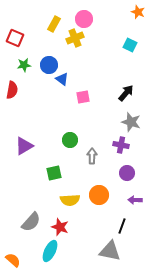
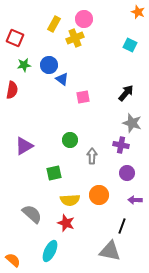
gray star: moved 1 px right, 1 px down
gray semicircle: moved 1 px right, 8 px up; rotated 90 degrees counterclockwise
red star: moved 6 px right, 4 px up
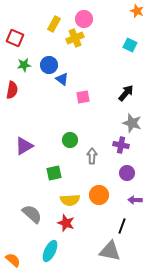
orange star: moved 1 px left, 1 px up
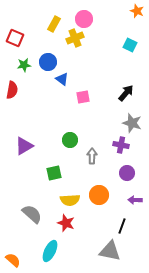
blue circle: moved 1 px left, 3 px up
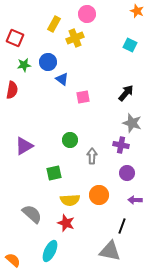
pink circle: moved 3 px right, 5 px up
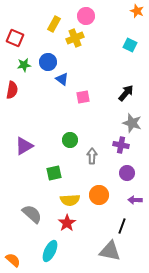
pink circle: moved 1 px left, 2 px down
red star: moved 1 px right; rotated 18 degrees clockwise
